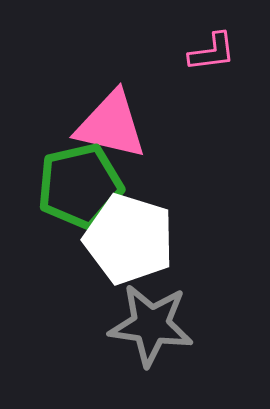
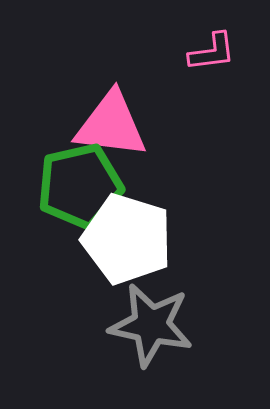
pink triangle: rotated 6 degrees counterclockwise
white pentagon: moved 2 px left
gray star: rotated 4 degrees clockwise
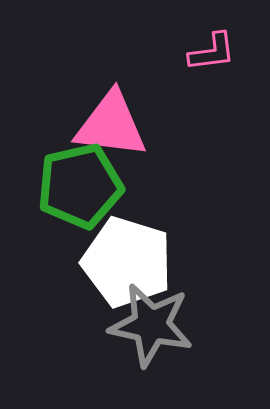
white pentagon: moved 23 px down
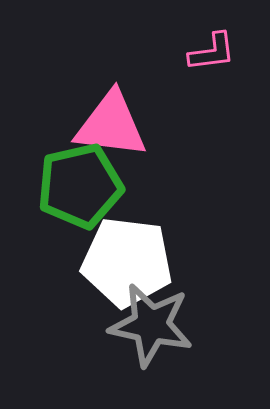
white pentagon: rotated 10 degrees counterclockwise
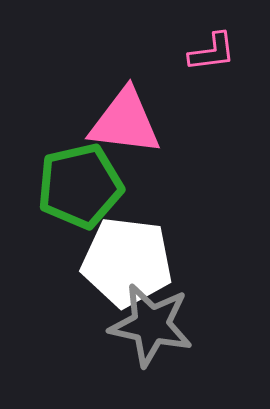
pink triangle: moved 14 px right, 3 px up
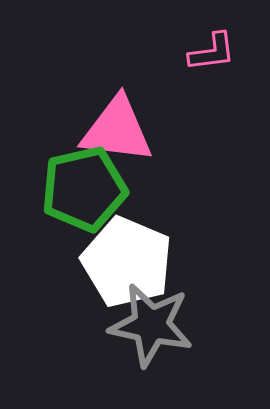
pink triangle: moved 8 px left, 8 px down
green pentagon: moved 4 px right, 3 px down
white pentagon: rotated 16 degrees clockwise
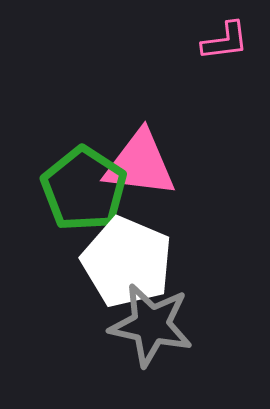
pink L-shape: moved 13 px right, 11 px up
pink triangle: moved 23 px right, 34 px down
green pentagon: rotated 26 degrees counterclockwise
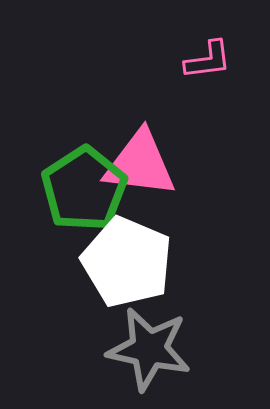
pink L-shape: moved 17 px left, 19 px down
green pentagon: rotated 6 degrees clockwise
gray star: moved 2 px left, 24 px down
